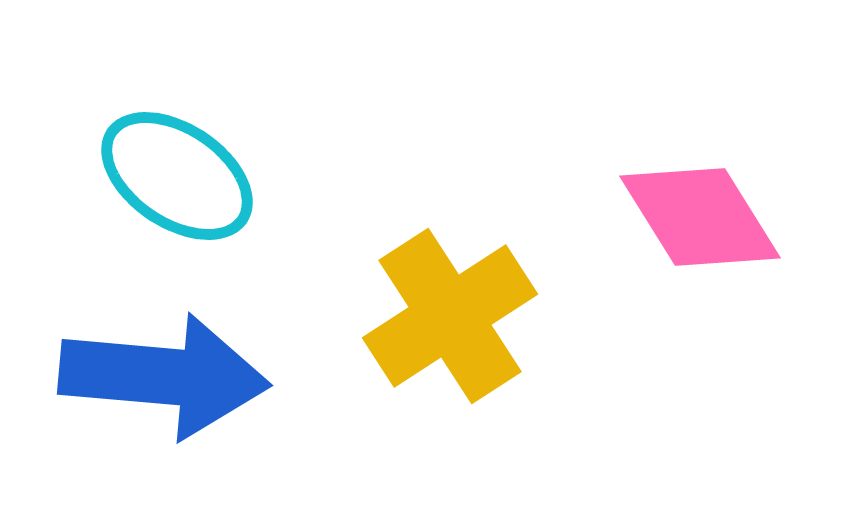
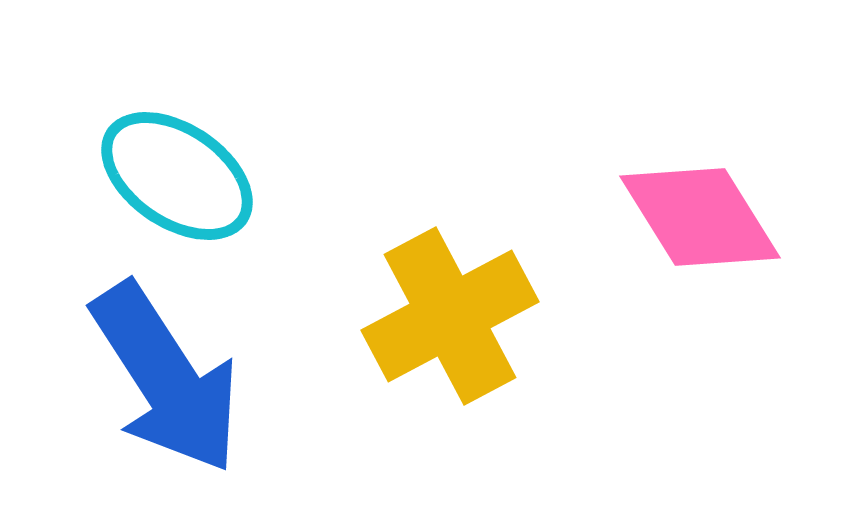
yellow cross: rotated 5 degrees clockwise
blue arrow: moved 2 px right, 2 px down; rotated 52 degrees clockwise
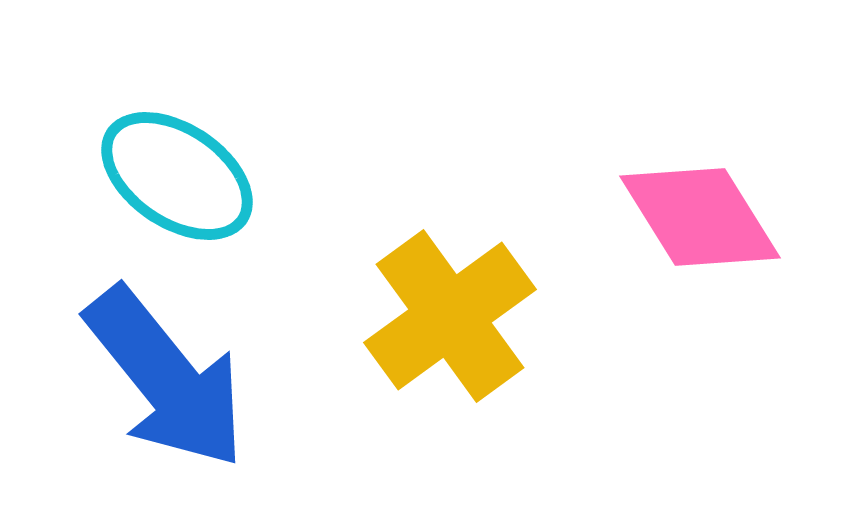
yellow cross: rotated 8 degrees counterclockwise
blue arrow: rotated 6 degrees counterclockwise
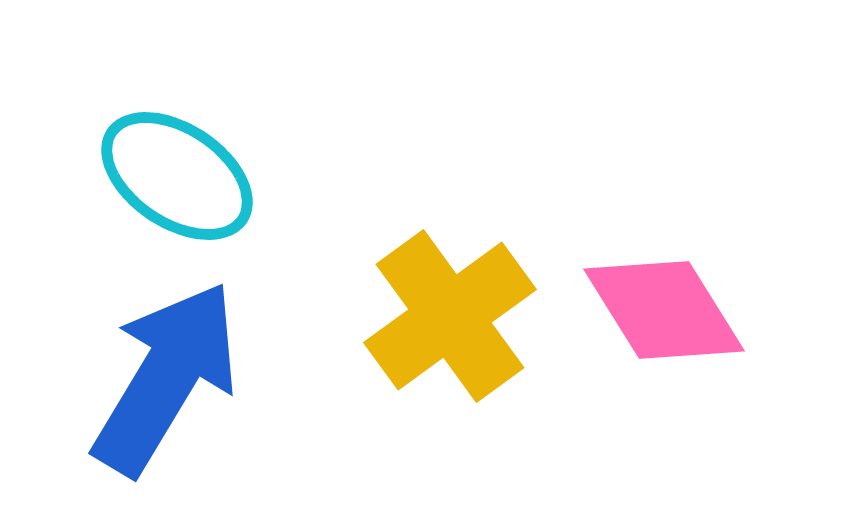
pink diamond: moved 36 px left, 93 px down
blue arrow: rotated 110 degrees counterclockwise
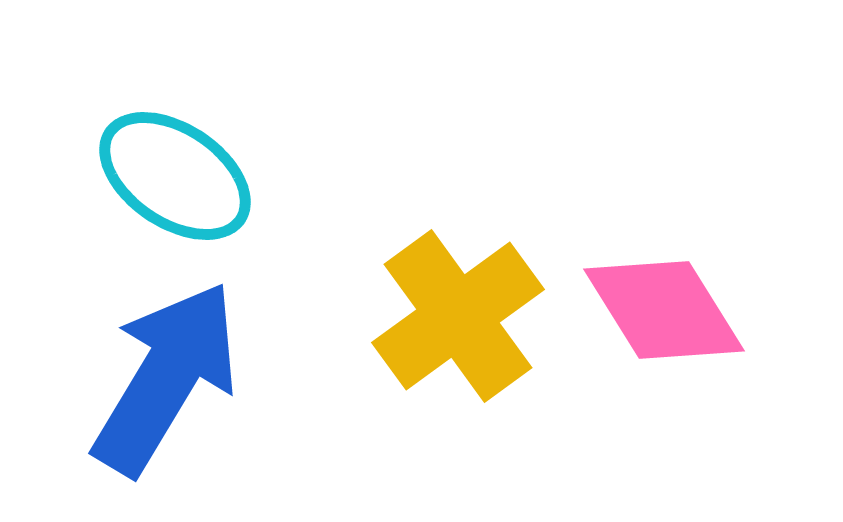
cyan ellipse: moved 2 px left
yellow cross: moved 8 px right
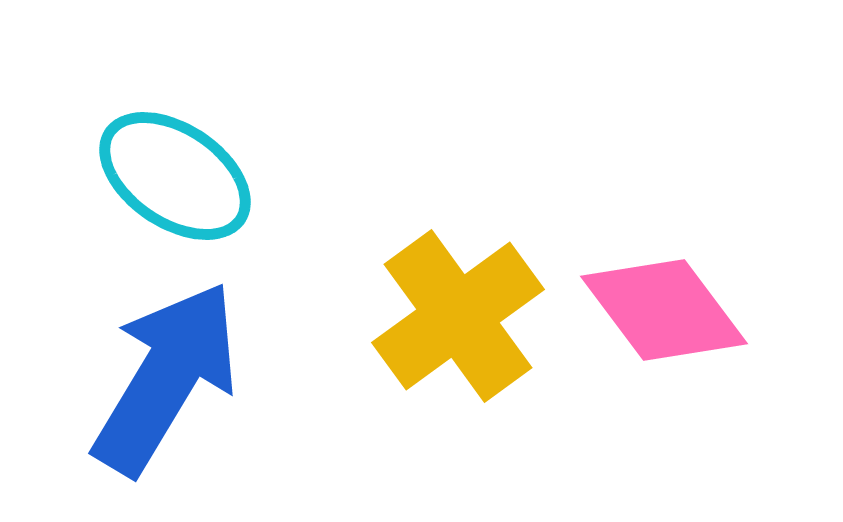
pink diamond: rotated 5 degrees counterclockwise
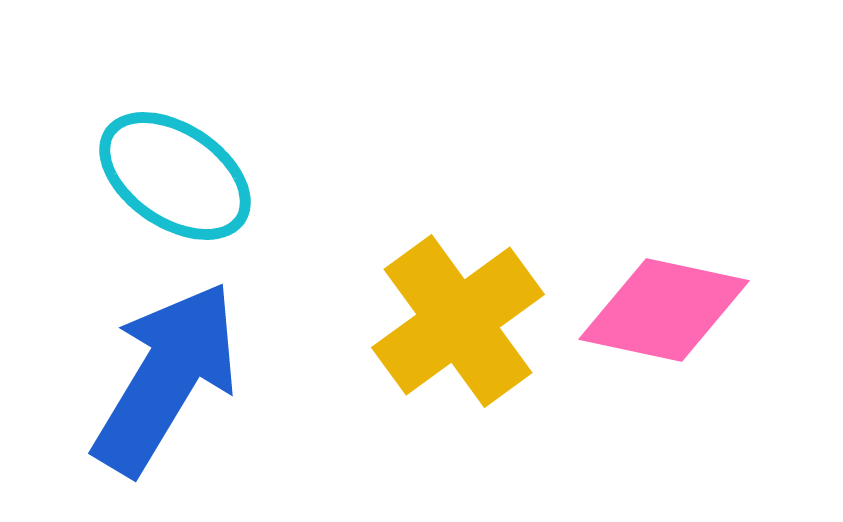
pink diamond: rotated 41 degrees counterclockwise
yellow cross: moved 5 px down
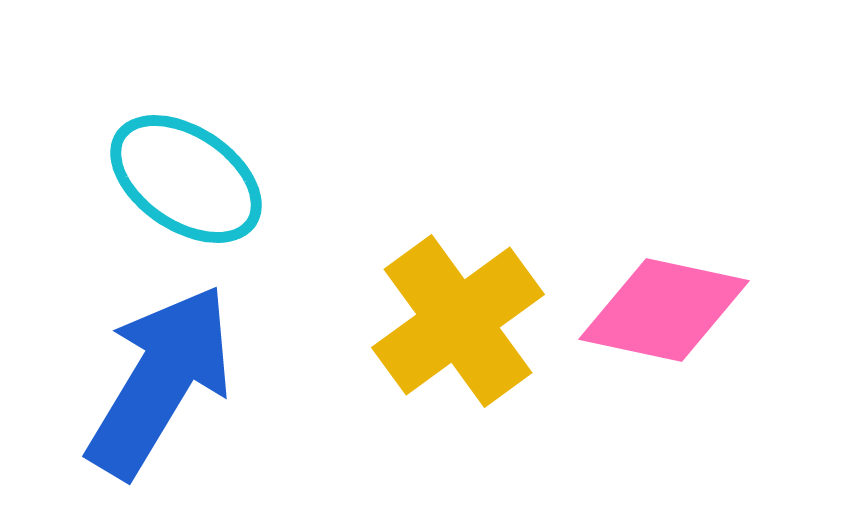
cyan ellipse: moved 11 px right, 3 px down
blue arrow: moved 6 px left, 3 px down
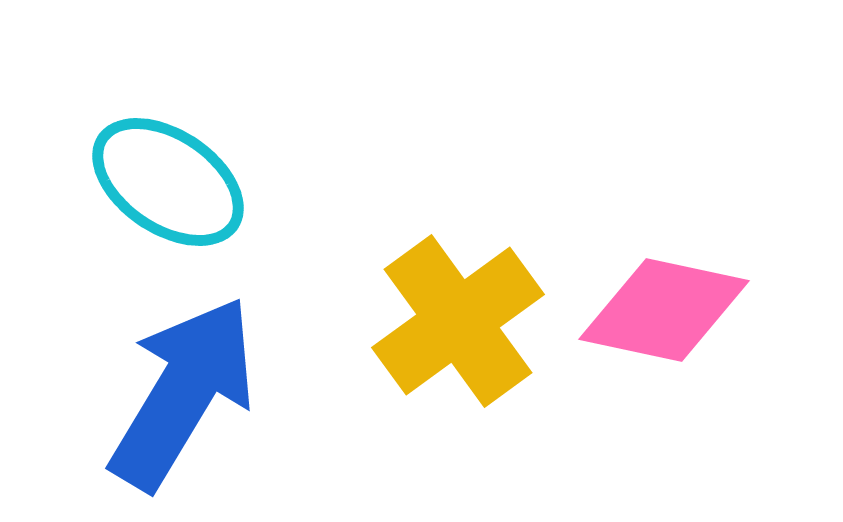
cyan ellipse: moved 18 px left, 3 px down
blue arrow: moved 23 px right, 12 px down
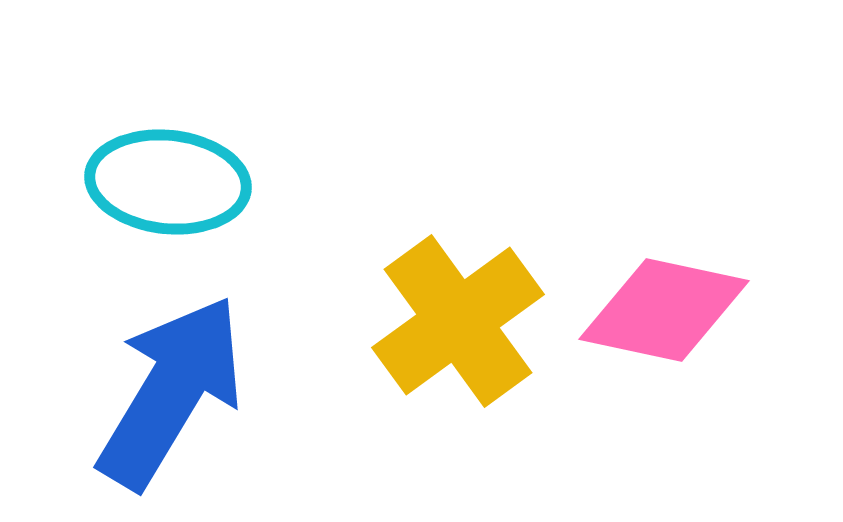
cyan ellipse: rotated 28 degrees counterclockwise
blue arrow: moved 12 px left, 1 px up
